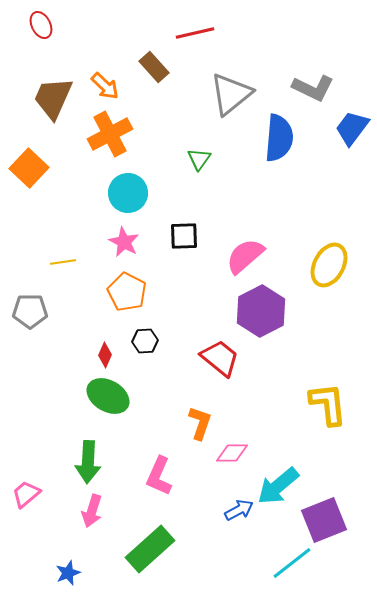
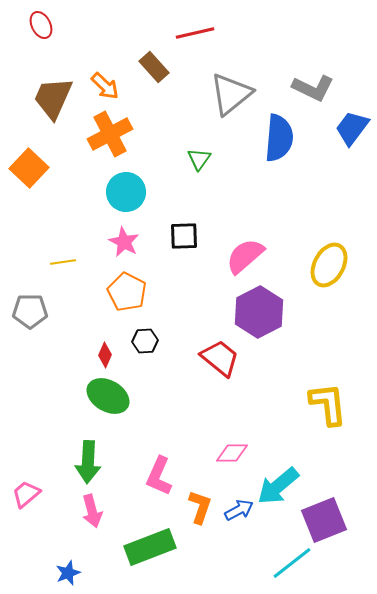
cyan circle: moved 2 px left, 1 px up
purple hexagon: moved 2 px left, 1 px down
orange L-shape: moved 84 px down
pink arrow: rotated 32 degrees counterclockwise
green rectangle: moved 2 px up; rotated 21 degrees clockwise
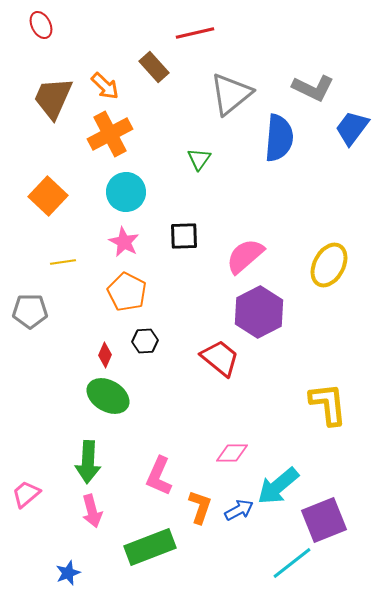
orange square: moved 19 px right, 28 px down
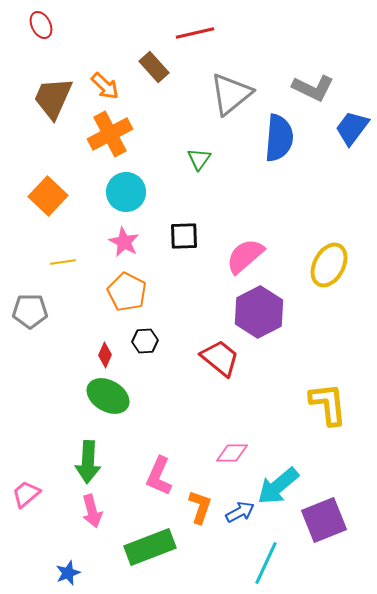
blue arrow: moved 1 px right, 2 px down
cyan line: moved 26 px left; rotated 27 degrees counterclockwise
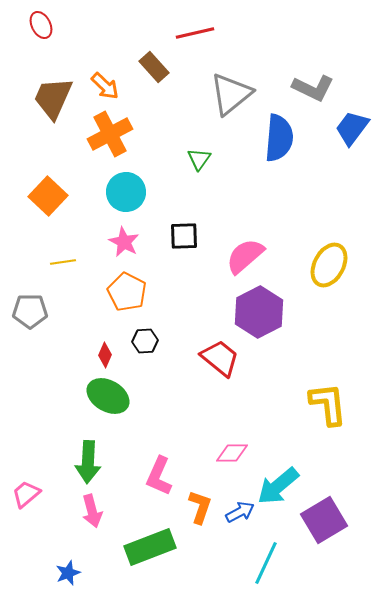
purple square: rotated 9 degrees counterclockwise
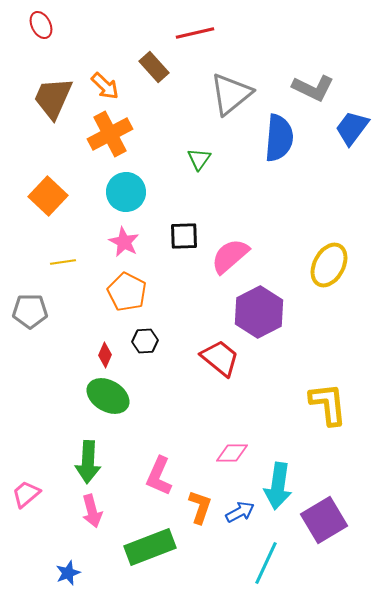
pink semicircle: moved 15 px left
cyan arrow: rotated 42 degrees counterclockwise
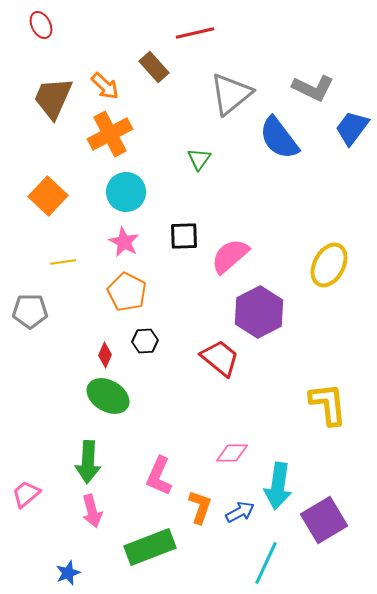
blue semicircle: rotated 138 degrees clockwise
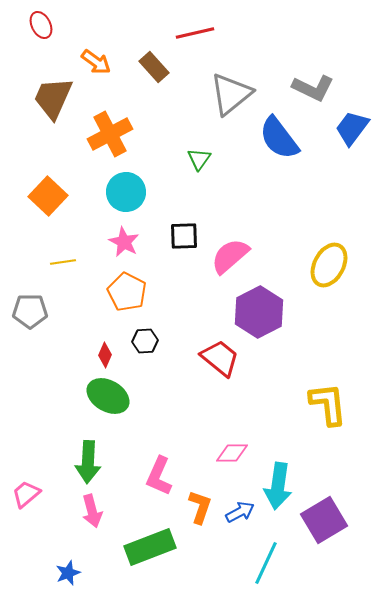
orange arrow: moved 9 px left, 24 px up; rotated 8 degrees counterclockwise
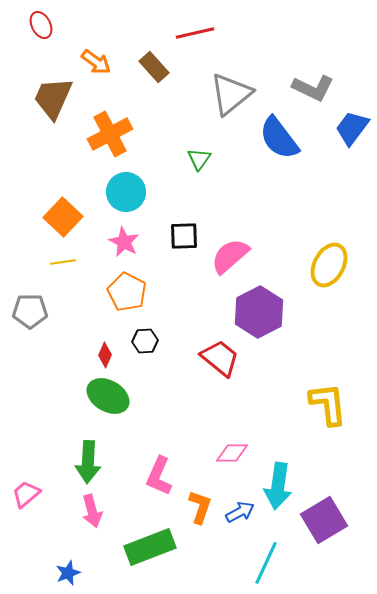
orange square: moved 15 px right, 21 px down
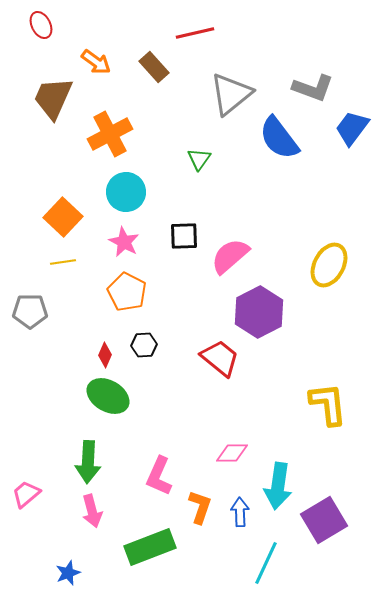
gray L-shape: rotated 6 degrees counterclockwise
black hexagon: moved 1 px left, 4 px down
blue arrow: rotated 64 degrees counterclockwise
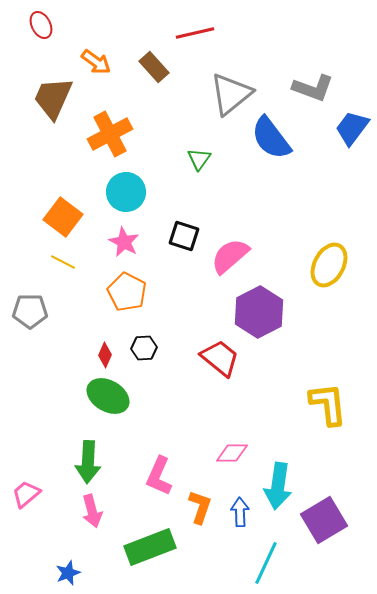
blue semicircle: moved 8 px left
orange square: rotated 6 degrees counterclockwise
black square: rotated 20 degrees clockwise
yellow line: rotated 35 degrees clockwise
black hexagon: moved 3 px down
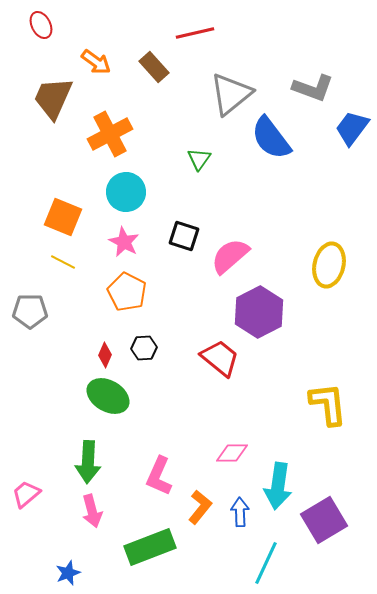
orange square: rotated 15 degrees counterclockwise
yellow ellipse: rotated 15 degrees counterclockwise
orange L-shape: rotated 20 degrees clockwise
